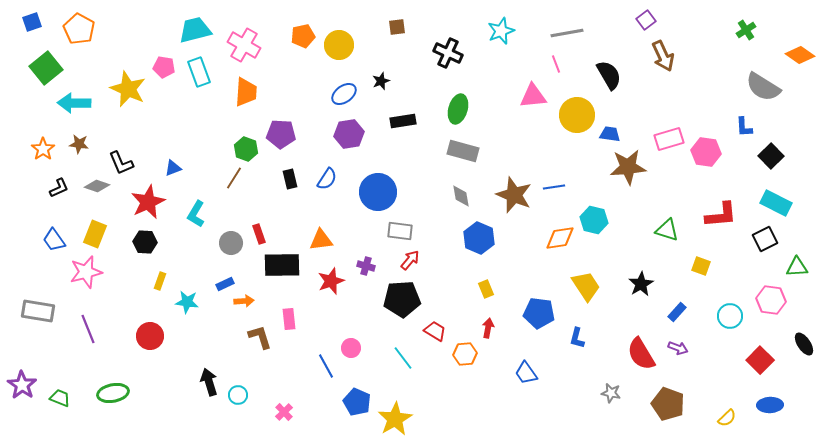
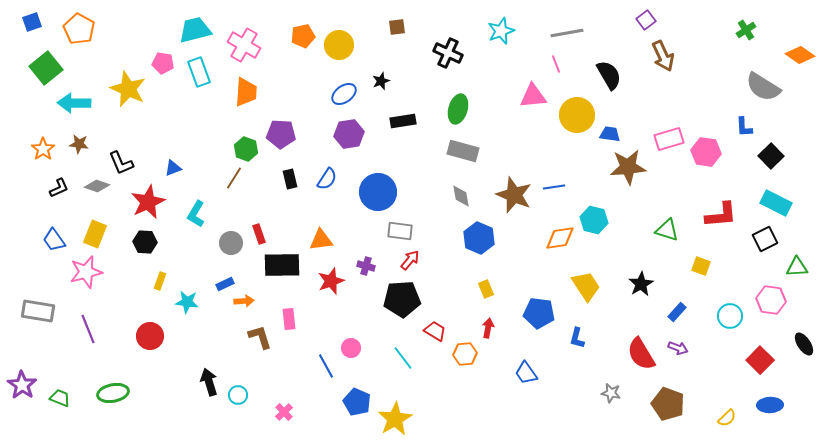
pink pentagon at (164, 67): moved 1 px left, 4 px up
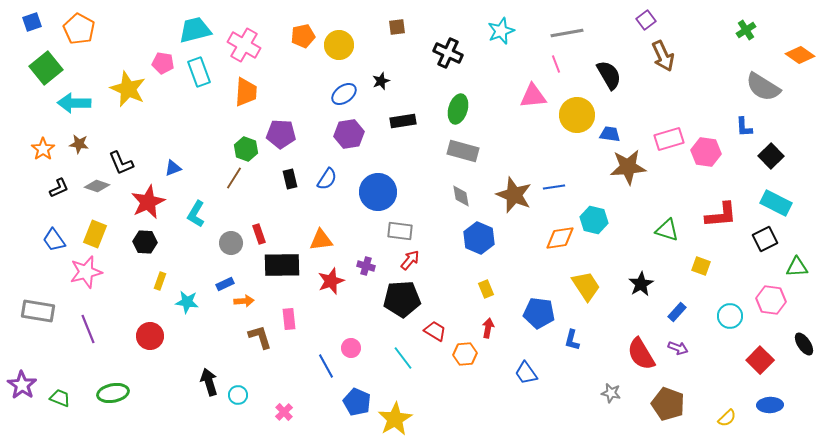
blue L-shape at (577, 338): moved 5 px left, 2 px down
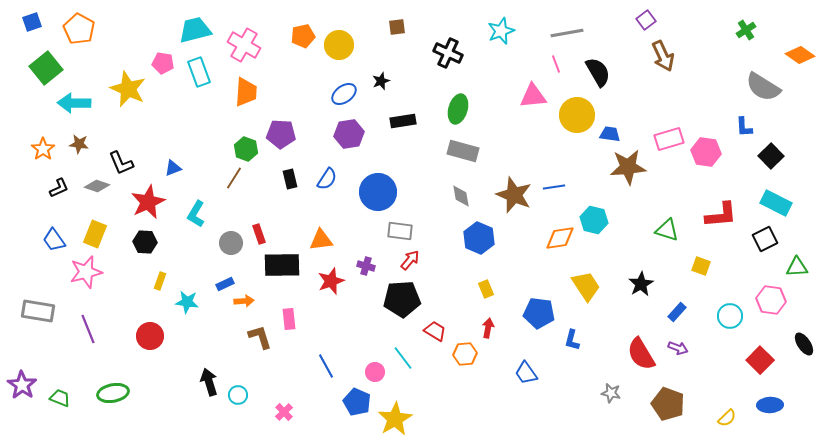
black semicircle at (609, 75): moved 11 px left, 3 px up
pink circle at (351, 348): moved 24 px right, 24 px down
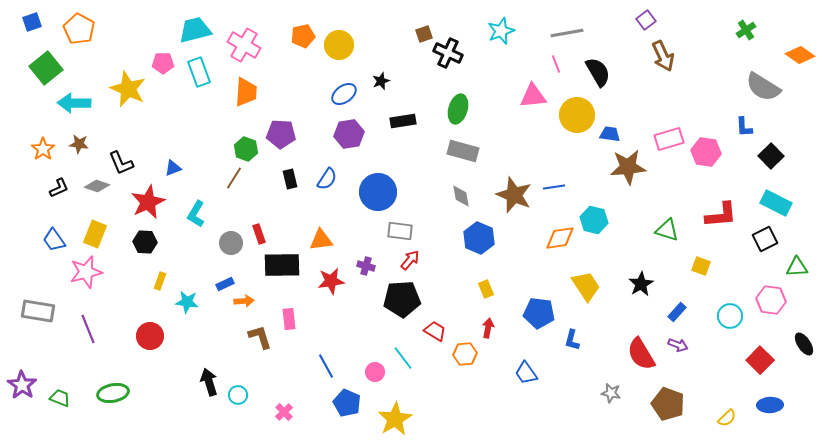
brown square at (397, 27): moved 27 px right, 7 px down; rotated 12 degrees counterclockwise
pink pentagon at (163, 63): rotated 10 degrees counterclockwise
red star at (331, 281): rotated 12 degrees clockwise
purple arrow at (678, 348): moved 3 px up
blue pentagon at (357, 402): moved 10 px left, 1 px down
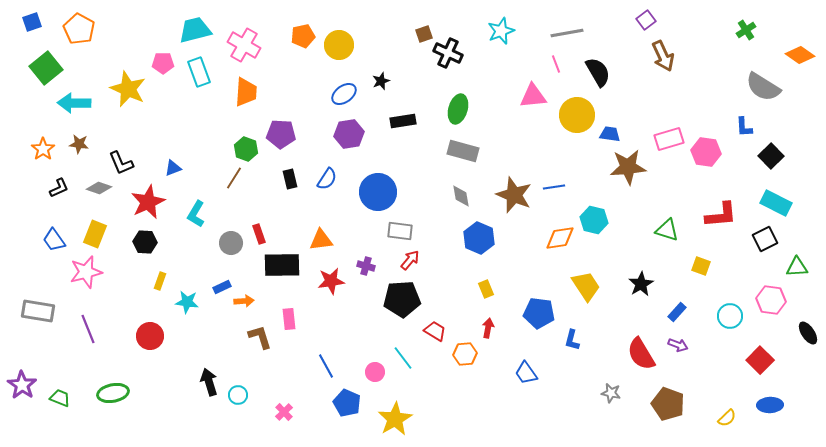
gray diamond at (97, 186): moved 2 px right, 2 px down
blue rectangle at (225, 284): moved 3 px left, 3 px down
black ellipse at (804, 344): moved 4 px right, 11 px up
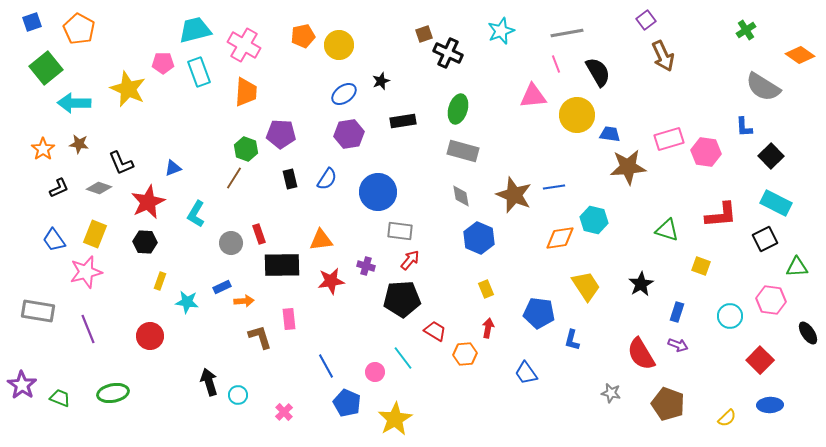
blue rectangle at (677, 312): rotated 24 degrees counterclockwise
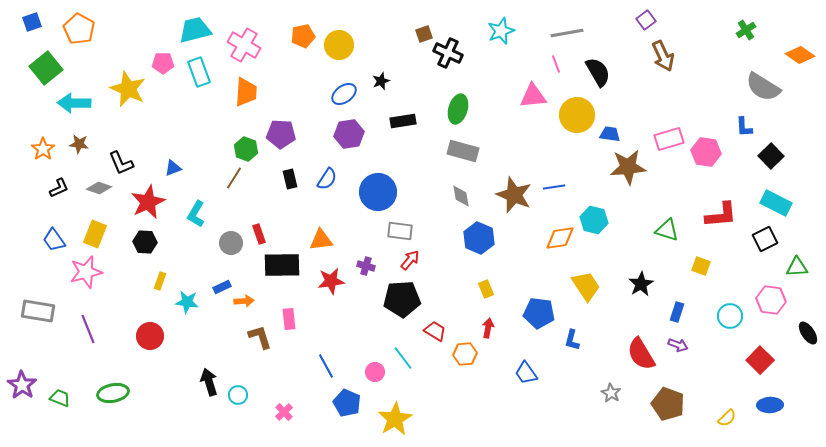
gray star at (611, 393): rotated 18 degrees clockwise
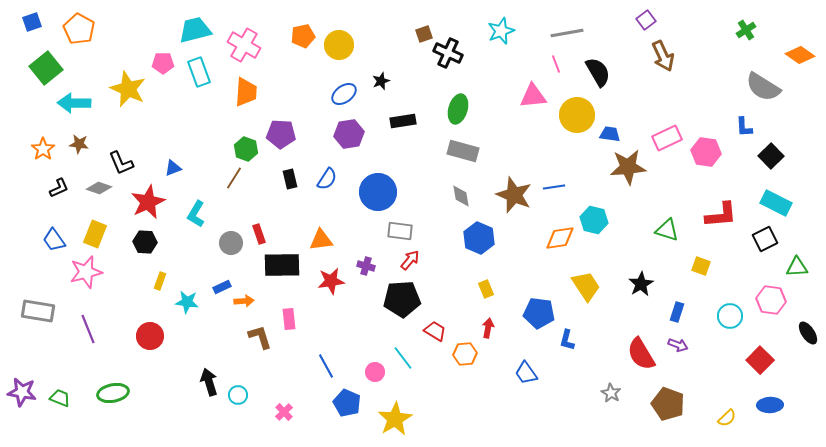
pink rectangle at (669, 139): moved 2 px left, 1 px up; rotated 8 degrees counterclockwise
blue L-shape at (572, 340): moved 5 px left
purple star at (22, 385): moved 7 px down; rotated 24 degrees counterclockwise
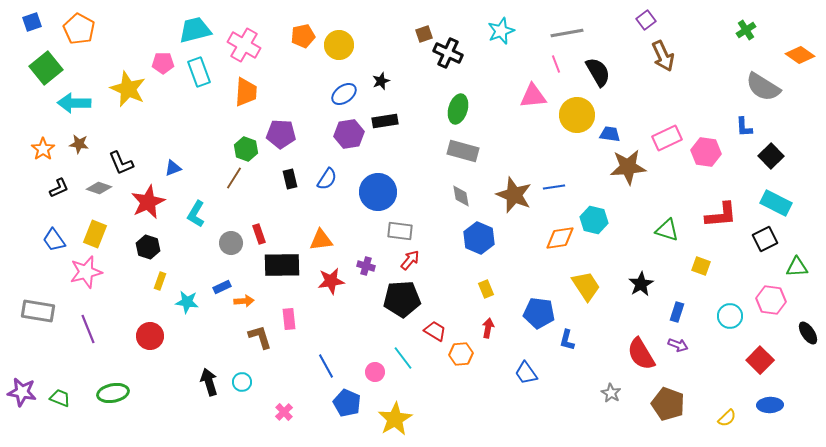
black rectangle at (403, 121): moved 18 px left
black hexagon at (145, 242): moved 3 px right, 5 px down; rotated 15 degrees clockwise
orange hexagon at (465, 354): moved 4 px left
cyan circle at (238, 395): moved 4 px right, 13 px up
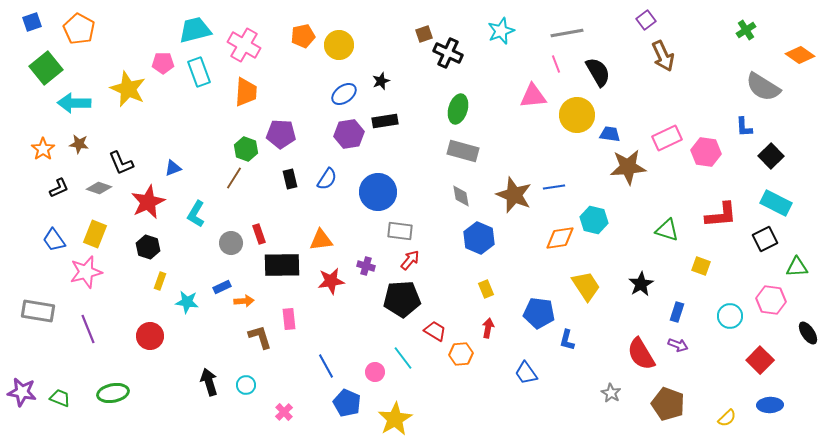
cyan circle at (242, 382): moved 4 px right, 3 px down
